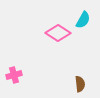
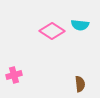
cyan semicircle: moved 3 px left, 5 px down; rotated 66 degrees clockwise
pink diamond: moved 6 px left, 2 px up
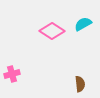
cyan semicircle: moved 3 px right, 1 px up; rotated 144 degrees clockwise
pink cross: moved 2 px left, 1 px up
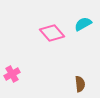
pink diamond: moved 2 px down; rotated 15 degrees clockwise
pink cross: rotated 14 degrees counterclockwise
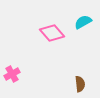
cyan semicircle: moved 2 px up
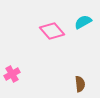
pink diamond: moved 2 px up
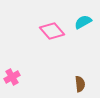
pink cross: moved 3 px down
